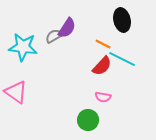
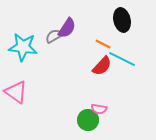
pink semicircle: moved 4 px left, 12 px down
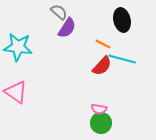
gray semicircle: moved 5 px right, 24 px up; rotated 72 degrees clockwise
cyan star: moved 5 px left
cyan line: rotated 12 degrees counterclockwise
green circle: moved 13 px right, 3 px down
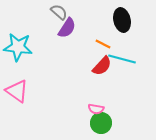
pink triangle: moved 1 px right, 1 px up
pink semicircle: moved 3 px left
